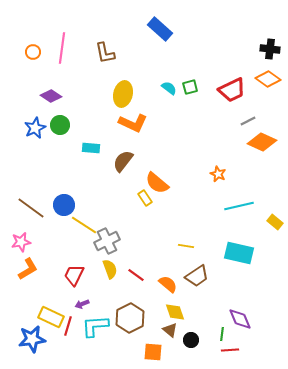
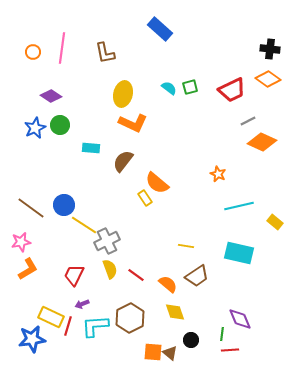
brown triangle at (170, 330): moved 23 px down
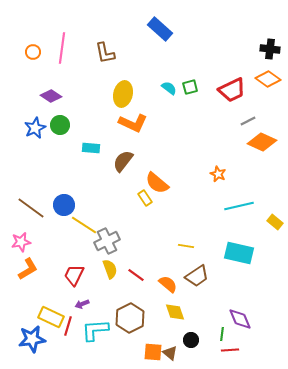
cyan L-shape at (95, 326): moved 4 px down
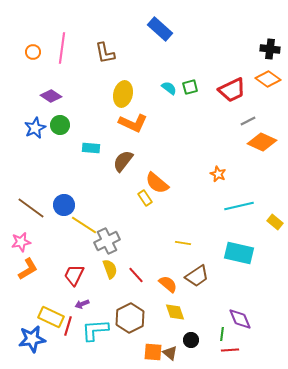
yellow line at (186, 246): moved 3 px left, 3 px up
red line at (136, 275): rotated 12 degrees clockwise
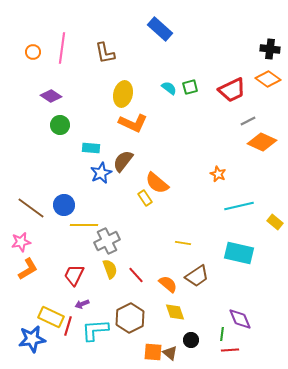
blue star at (35, 128): moved 66 px right, 45 px down
yellow line at (84, 225): rotated 32 degrees counterclockwise
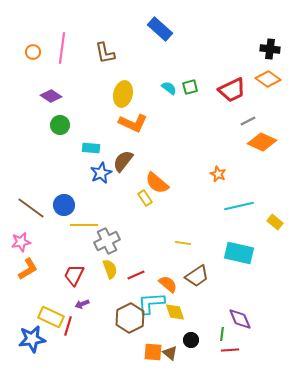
red line at (136, 275): rotated 72 degrees counterclockwise
cyan L-shape at (95, 330): moved 56 px right, 27 px up
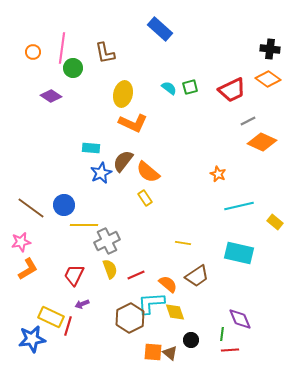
green circle at (60, 125): moved 13 px right, 57 px up
orange semicircle at (157, 183): moved 9 px left, 11 px up
